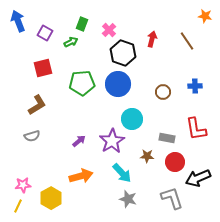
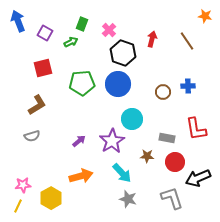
blue cross: moved 7 px left
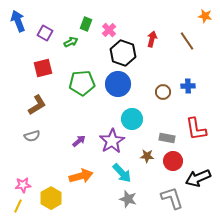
green rectangle: moved 4 px right
red circle: moved 2 px left, 1 px up
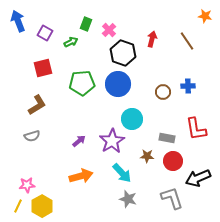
pink star: moved 4 px right
yellow hexagon: moved 9 px left, 8 px down
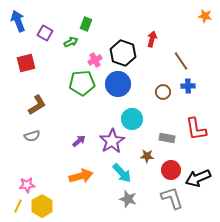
pink cross: moved 14 px left, 30 px down; rotated 16 degrees clockwise
brown line: moved 6 px left, 20 px down
red square: moved 17 px left, 5 px up
red circle: moved 2 px left, 9 px down
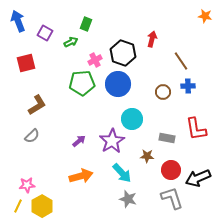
gray semicircle: rotated 28 degrees counterclockwise
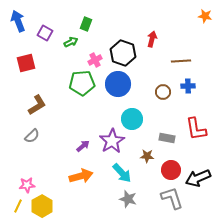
brown line: rotated 60 degrees counterclockwise
purple arrow: moved 4 px right, 5 px down
